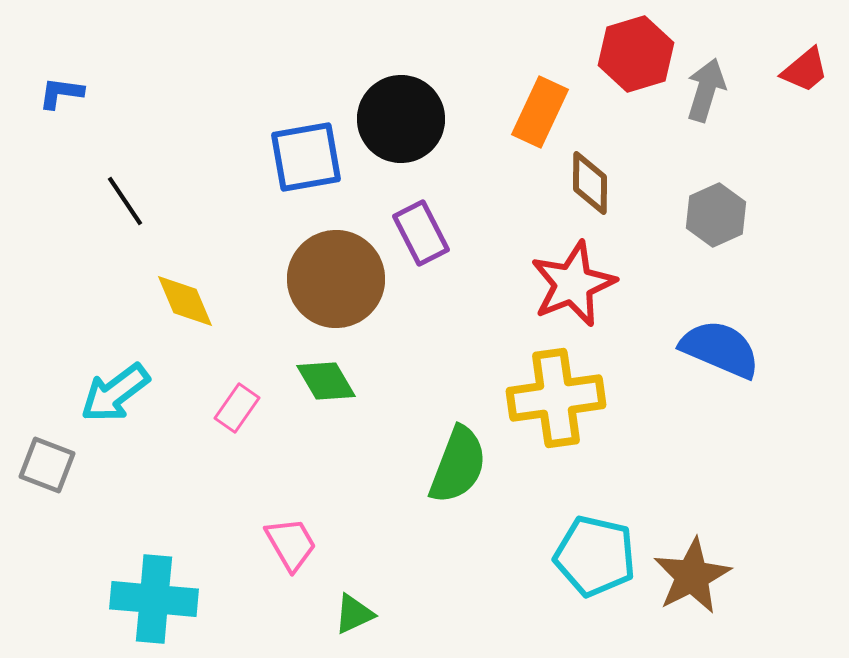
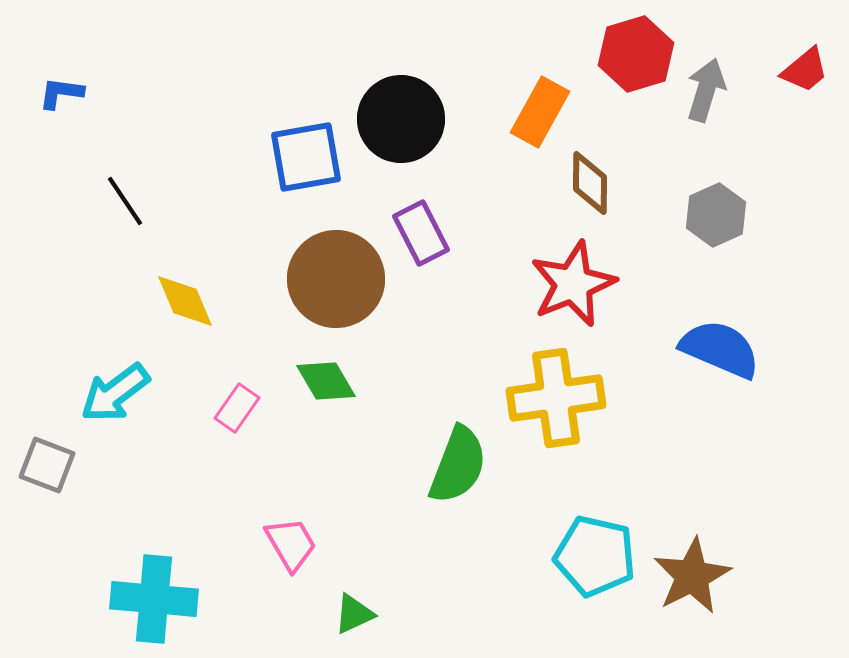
orange rectangle: rotated 4 degrees clockwise
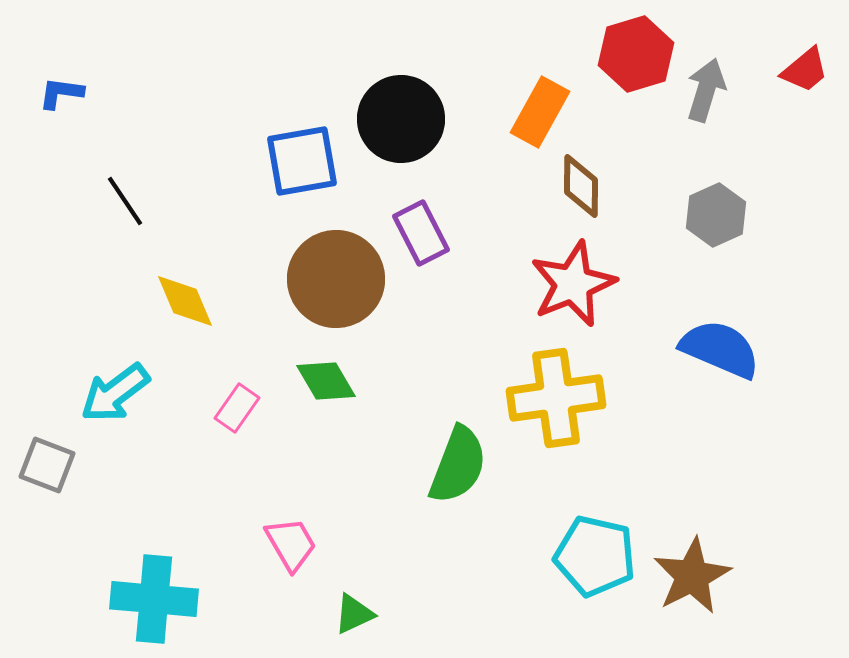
blue square: moved 4 px left, 4 px down
brown diamond: moved 9 px left, 3 px down
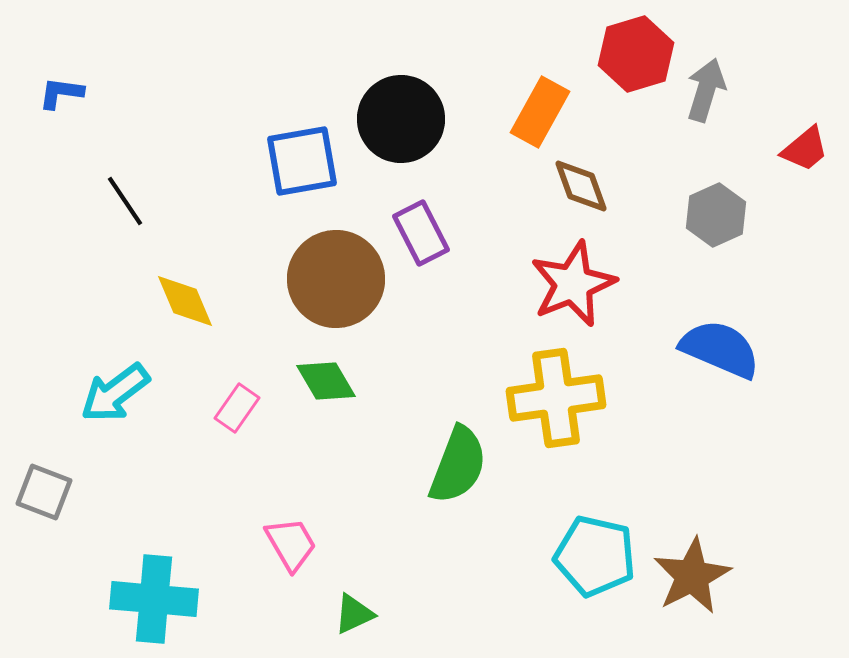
red trapezoid: moved 79 px down
brown diamond: rotated 20 degrees counterclockwise
gray square: moved 3 px left, 27 px down
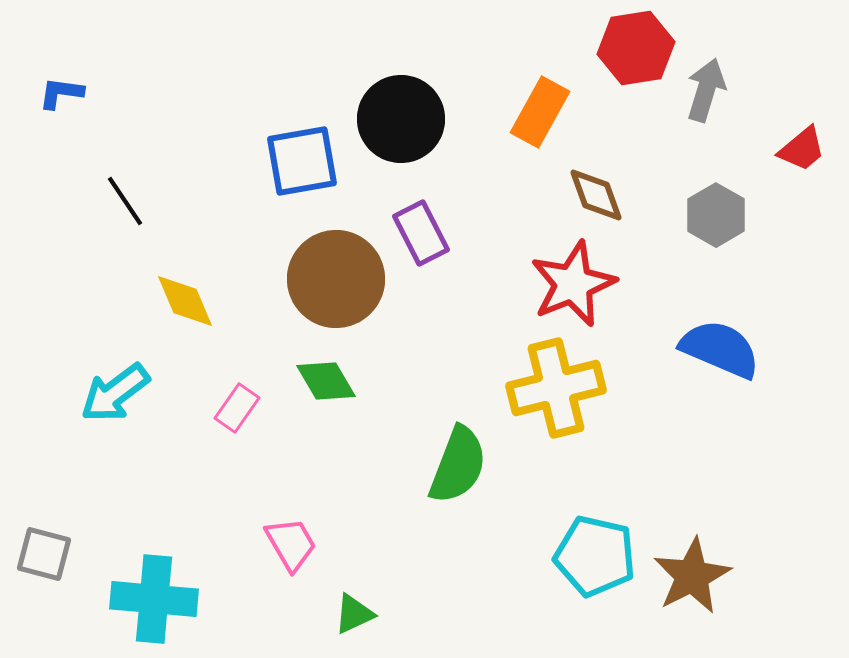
red hexagon: moved 6 px up; rotated 8 degrees clockwise
red trapezoid: moved 3 px left
brown diamond: moved 15 px right, 9 px down
gray hexagon: rotated 6 degrees counterclockwise
yellow cross: moved 10 px up; rotated 6 degrees counterclockwise
gray square: moved 62 px down; rotated 6 degrees counterclockwise
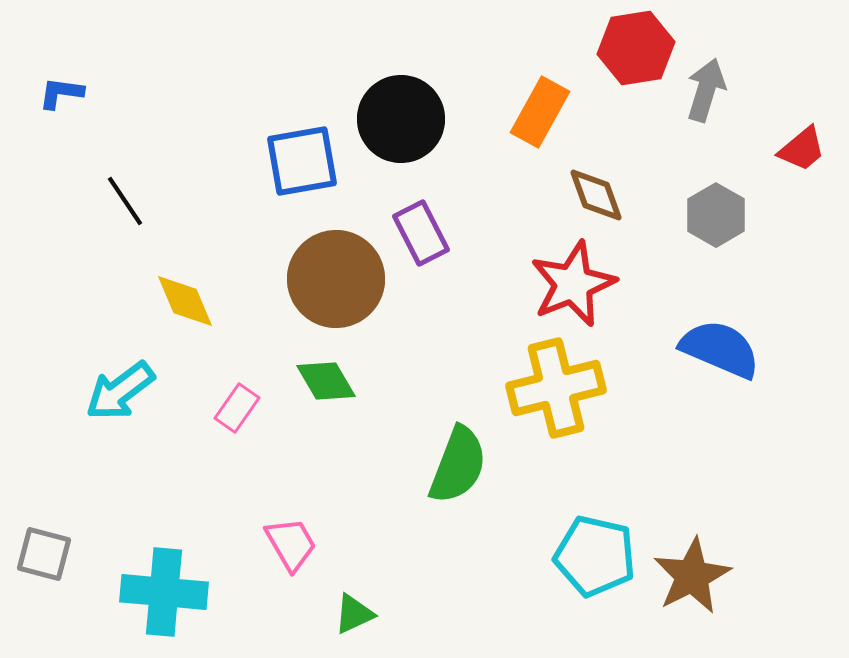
cyan arrow: moved 5 px right, 2 px up
cyan cross: moved 10 px right, 7 px up
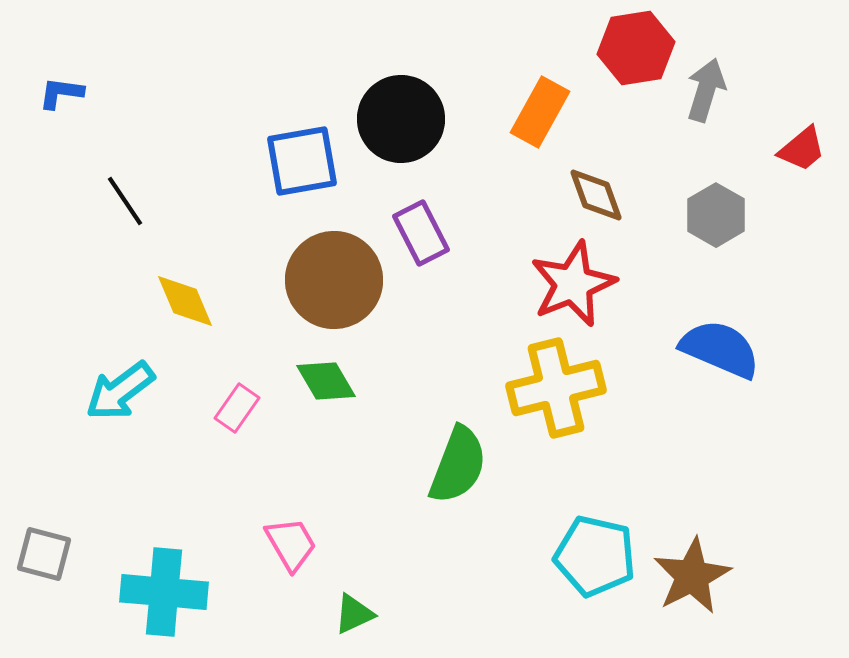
brown circle: moved 2 px left, 1 px down
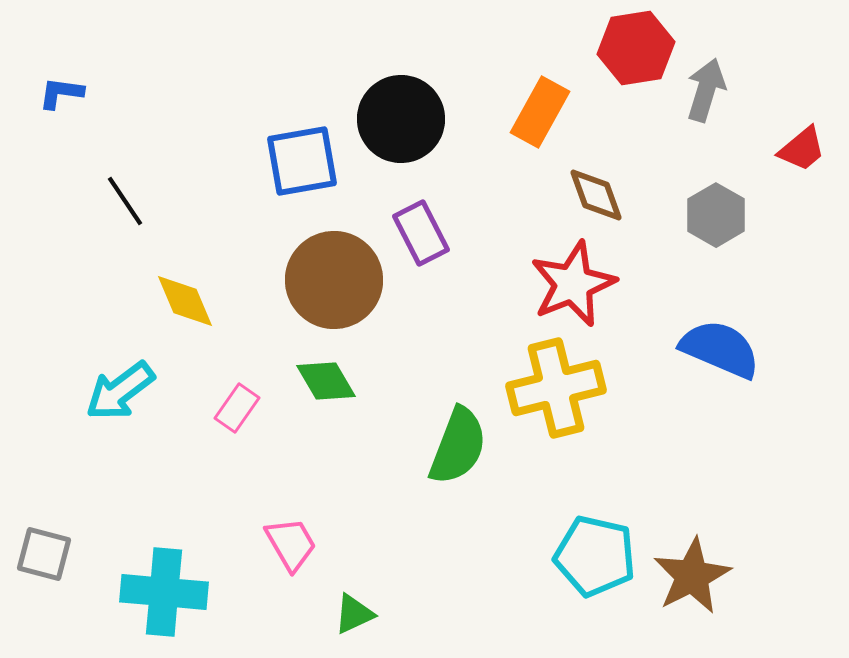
green semicircle: moved 19 px up
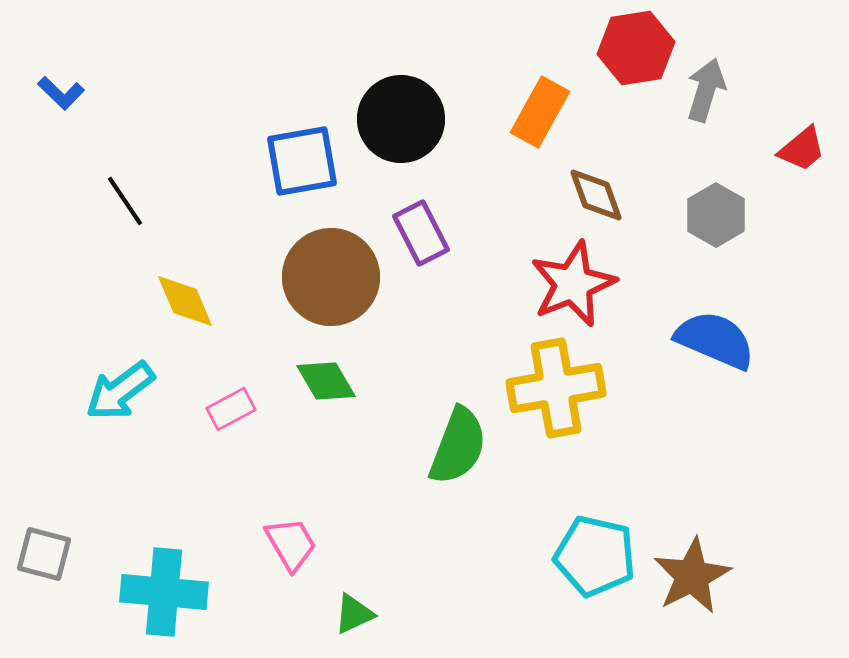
blue L-shape: rotated 144 degrees counterclockwise
brown circle: moved 3 px left, 3 px up
blue semicircle: moved 5 px left, 9 px up
yellow cross: rotated 4 degrees clockwise
pink rectangle: moved 6 px left, 1 px down; rotated 27 degrees clockwise
